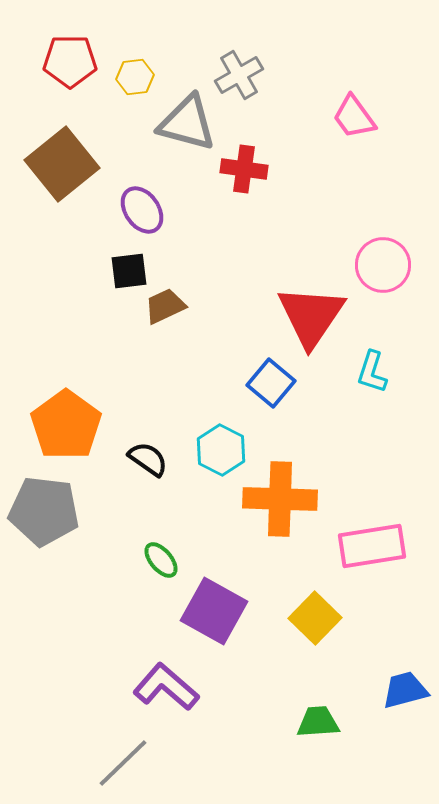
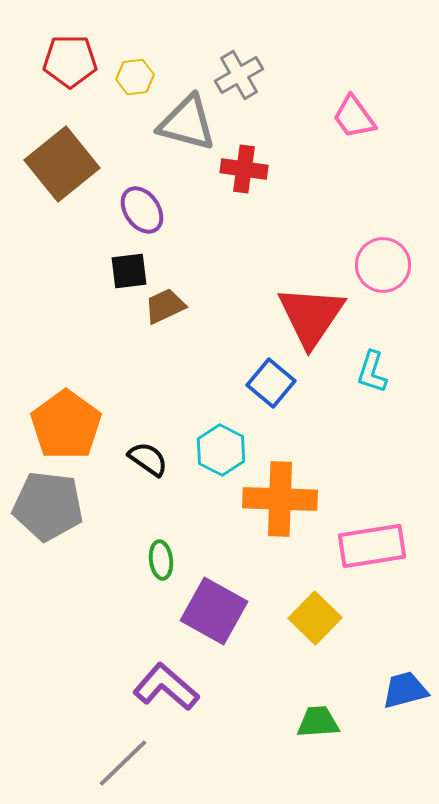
gray pentagon: moved 4 px right, 5 px up
green ellipse: rotated 33 degrees clockwise
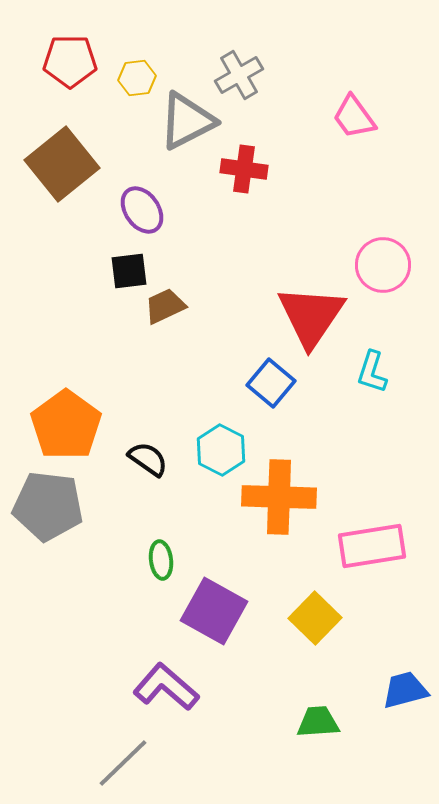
yellow hexagon: moved 2 px right, 1 px down
gray triangle: moved 2 px up; rotated 42 degrees counterclockwise
orange cross: moved 1 px left, 2 px up
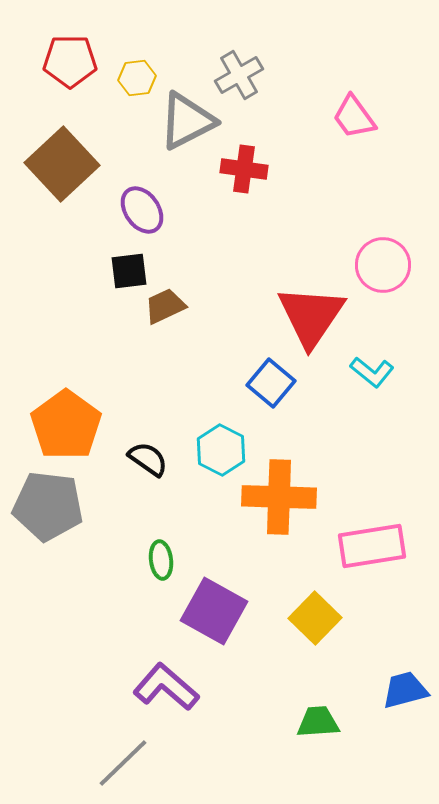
brown square: rotated 4 degrees counterclockwise
cyan L-shape: rotated 69 degrees counterclockwise
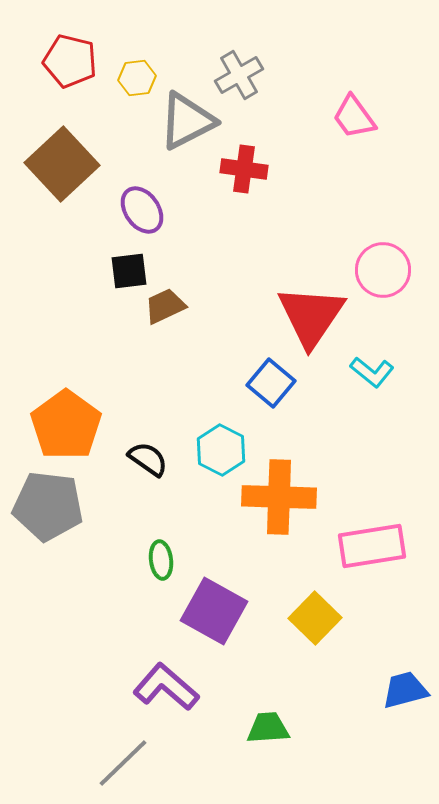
red pentagon: rotated 14 degrees clockwise
pink circle: moved 5 px down
green trapezoid: moved 50 px left, 6 px down
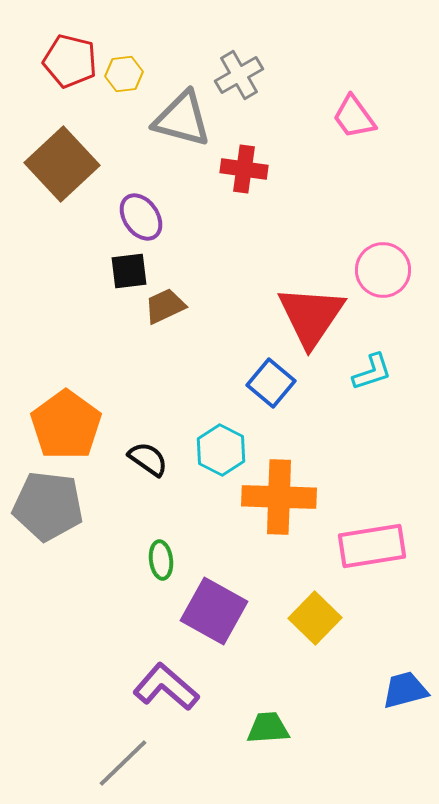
yellow hexagon: moved 13 px left, 4 px up
gray triangle: moved 5 px left, 2 px up; rotated 42 degrees clockwise
purple ellipse: moved 1 px left, 7 px down
cyan L-shape: rotated 57 degrees counterclockwise
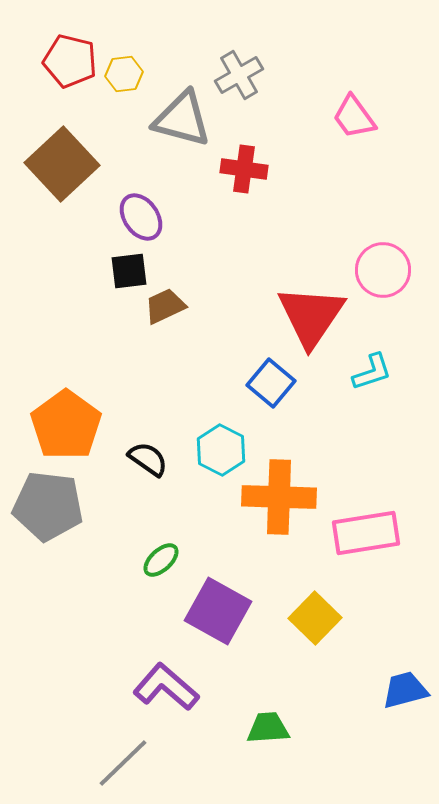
pink rectangle: moved 6 px left, 13 px up
green ellipse: rotated 54 degrees clockwise
purple square: moved 4 px right
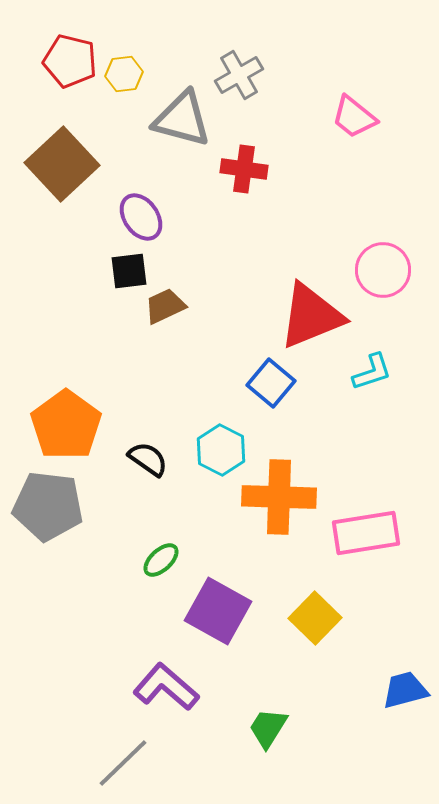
pink trapezoid: rotated 15 degrees counterclockwise
red triangle: rotated 34 degrees clockwise
green trapezoid: rotated 54 degrees counterclockwise
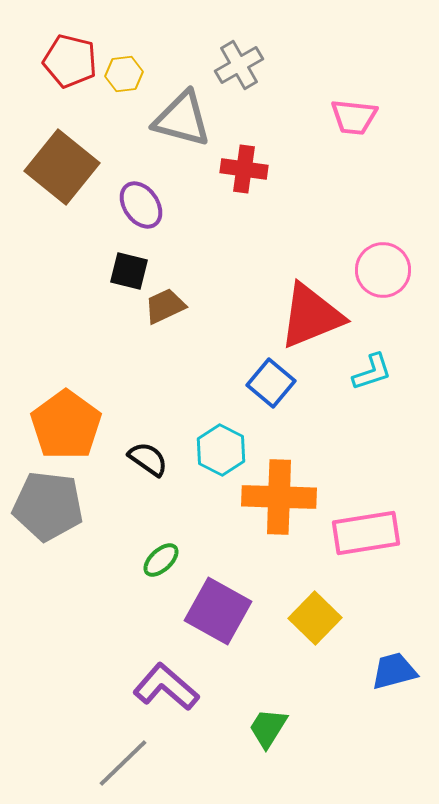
gray cross: moved 10 px up
pink trapezoid: rotated 33 degrees counterclockwise
brown square: moved 3 px down; rotated 8 degrees counterclockwise
purple ellipse: moved 12 px up
black square: rotated 21 degrees clockwise
blue trapezoid: moved 11 px left, 19 px up
